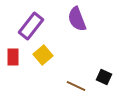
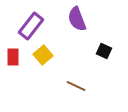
black square: moved 26 px up
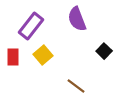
black square: rotated 21 degrees clockwise
brown line: rotated 12 degrees clockwise
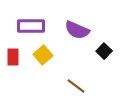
purple semicircle: moved 11 px down; rotated 45 degrees counterclockwise
purple rectangle: rotated 52 degrees clockwise
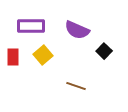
brown line: rotated 18 degrees counterclockwise
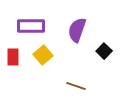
purple semicircle: rotated 85 degrees clockwise
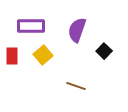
red rectangle: moved 1 px left, 1 px up
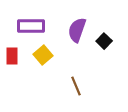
black square: moved 10 px up
brown line: rotated 48 degrees clockwise
